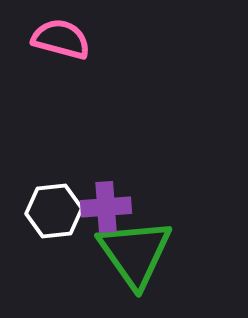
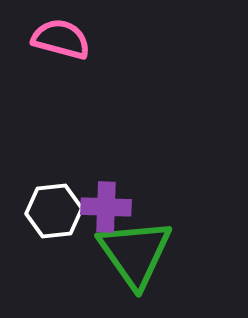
purple cross: rotated 6 degrees clockwise
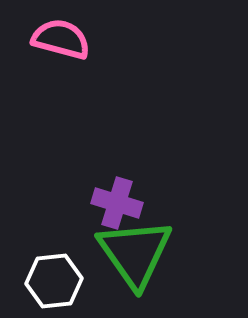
purple cross: moved 11 px right, 4 px up; rotated 15 degrees clockwise
white hexagon: moved 70 px down
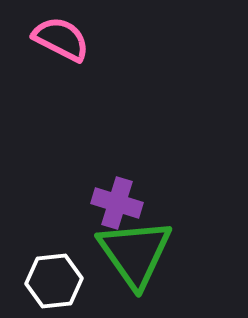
pink semicircle: rotated 12 degrees clockwise
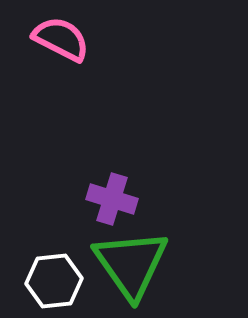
purple cross: moved 5 px left, 4 px up
green triangle: moved 4 px left, 11 px down
